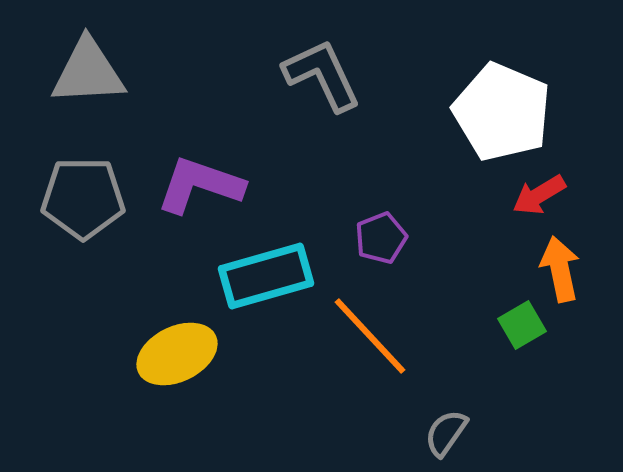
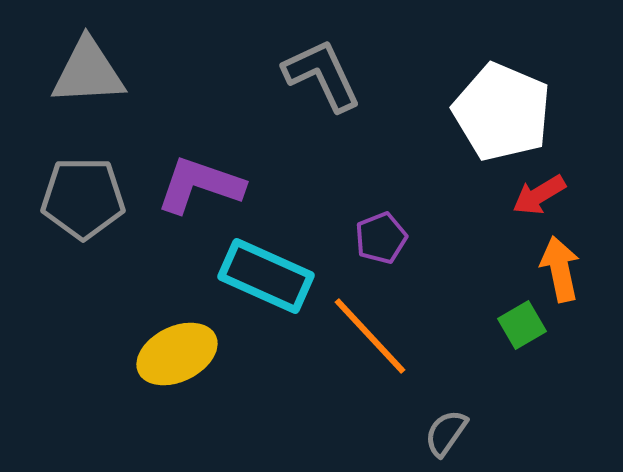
cyan rectangle: rotated 40 degrees clockwise
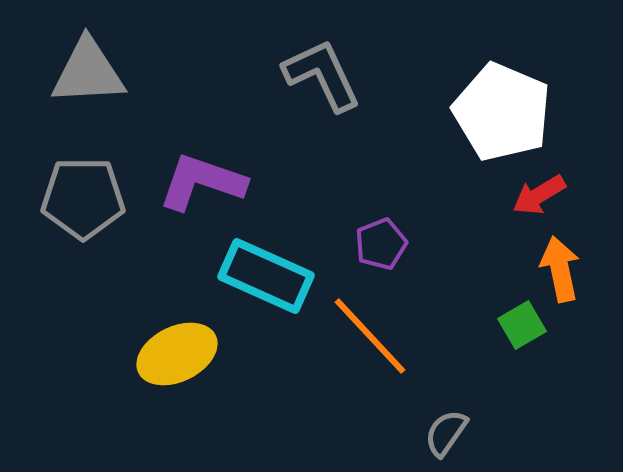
purple L-shape: moved 2 px right, 3 px up
purple pentagon: moved 6 px down
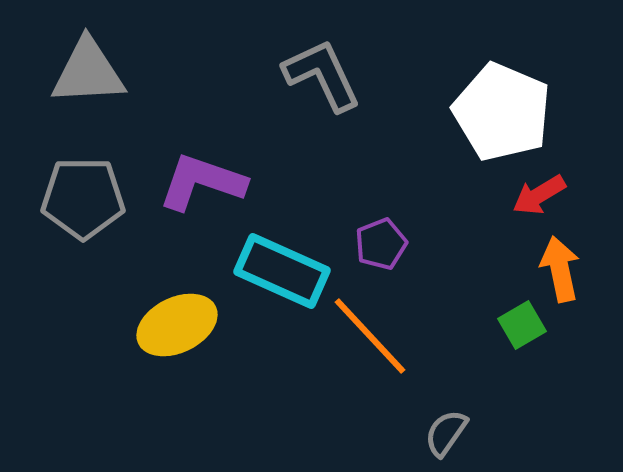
cyan rectangle: moved 16 px right, 5 px up
yellow ellipse: moved 29 px up
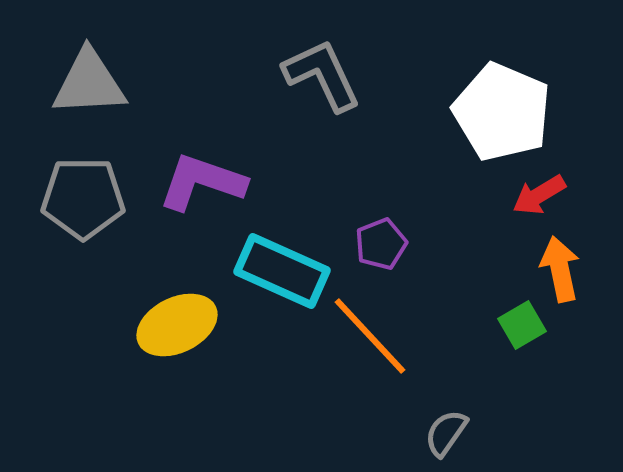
gray triangle: moved 1 px right, 11 px down
